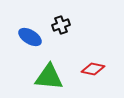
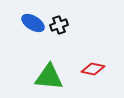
black cross: moved 2 px left
blue ellipse: moved 3 px right, 14 px up
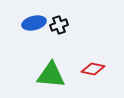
blue ellipse: moved 1 px right; rotated 45 degrees counterclockwise
green triangle: moved 2 px right, 2 px up
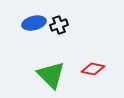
green triangle: rotated 40 degrees clockwise
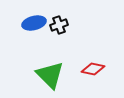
green triangle: moved 1 px left
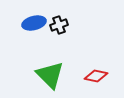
red diamond: moved 3 px right, 7 px down
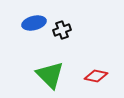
black cross: moved 3 px right, 5 px down
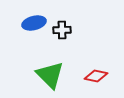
black cross: rotated 18 degrees clockwise
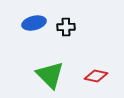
black cross: moved 4 px right, 3 px up
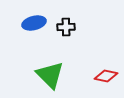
red diamond: moved 10 px right
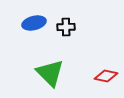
green triangle: moved 2 px up
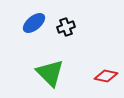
blue ellipse: rotated 25 degrees counterclockwise
black cross: rotated 18 degrees counterclockwise
